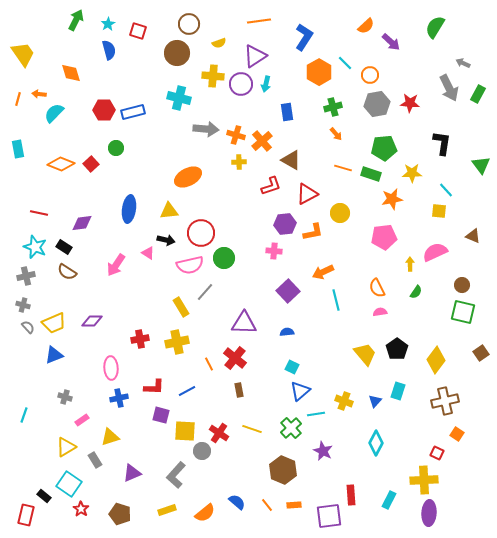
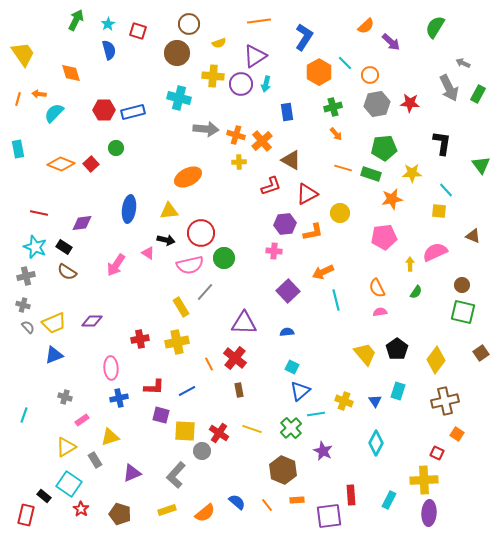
blue triangle at (375, 401): rotated 16 degrees counterclockwise
orange rectangle at (294, 505): moved 3 px right, 5 px up
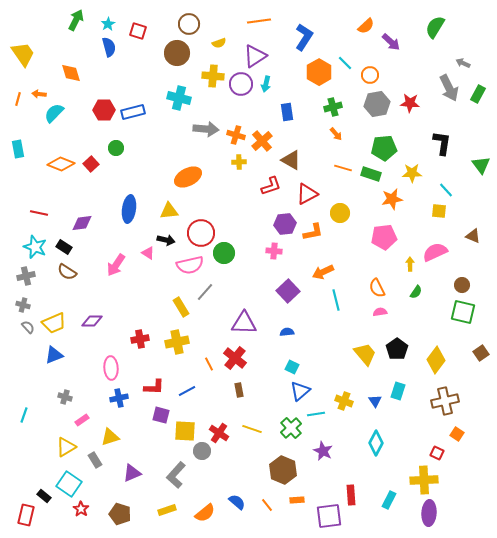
blue semicircle at (109, 50): moved 3 px up
green circle at (224, 258): moved 5 px up
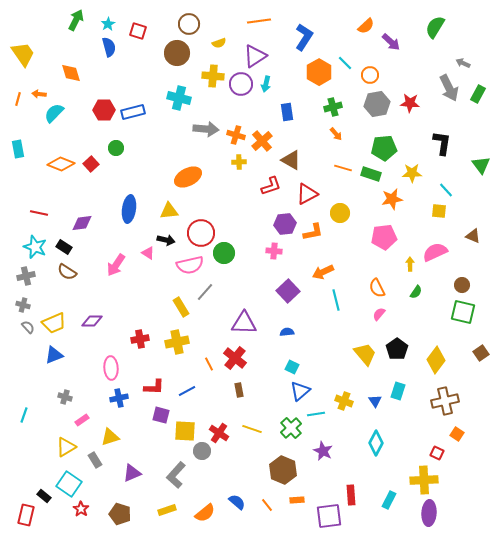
pink semicircle at (380, 312): moved 1 px left, 2 px down; rotated 40 degrees counterclockwise
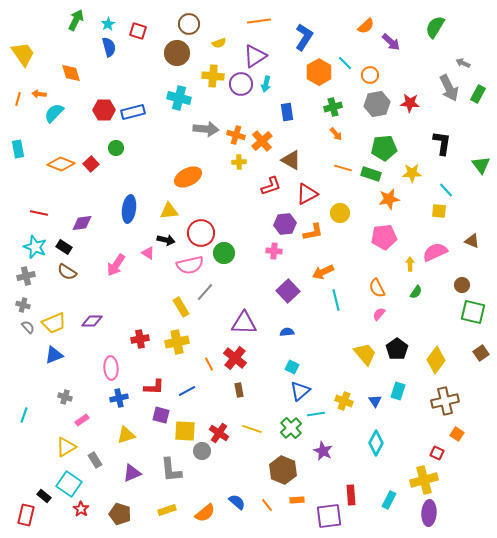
orange star at (392, 199): moved 3 px left
brown triangle at (473, 236): moved 1 px left, 5 px down
green square at (463, 312): moved 10 px right
yellow triangle at (110, 437): moved 16 px right, 2 px up
gray L-shape at (176, 475): moved 5 px left, 5 px up; rotated 48 degrees counterclockwise
yellow cross at (424, 480): rotated 12 degrees counterclockwise
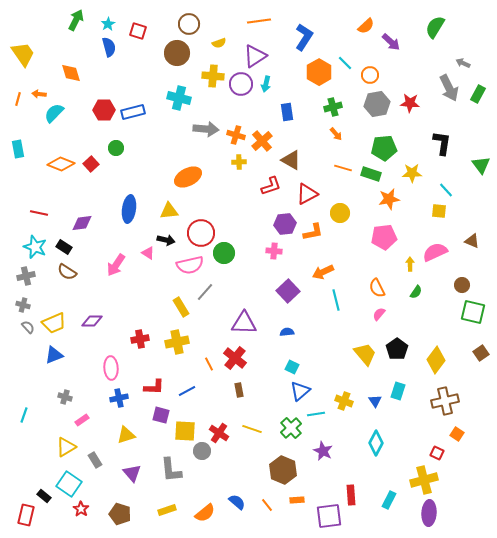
purple triangle at (132, 473): rotated 48 degrees counterclockwise
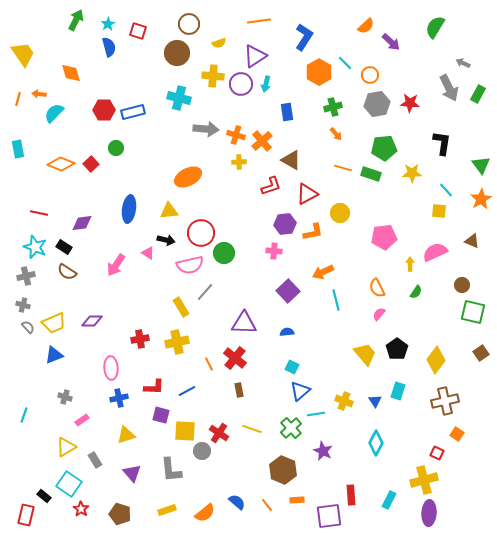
orange star at (389, 199): moved 92 px right; rotated 20 degrees counterclockwise
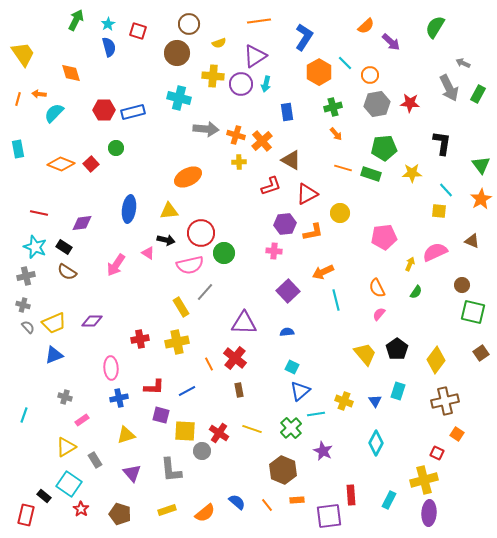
yellow arrow at (410, 264): rotated 24 degrees clockwise
